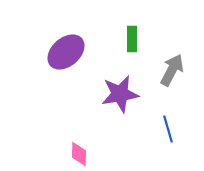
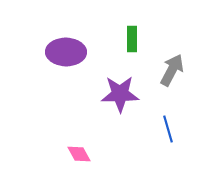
purple ellipse: rotated 42 degrees clockwise
purple star: rotated 9 degrees clockwise
pink diamond: rotated 30 degrees counterclockwise
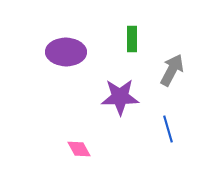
purple star: moved 3 px down
pink diamond: moved 5 px up
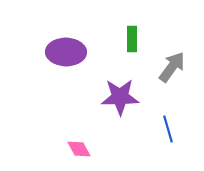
gray arrow: moved 3 px up; rotated 8 degrees clockwise
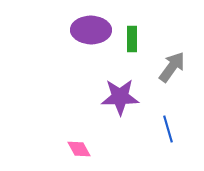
purple ellipse: moved 25 px right, 22 px up
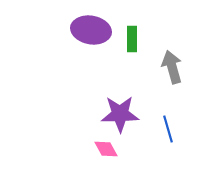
purple ellipse: rotated 9 degrees clockwise
gray arrow: rotated 52 degrees counterclockwise
purple star: moved 17 px down
pink diamond: moved 27 px right
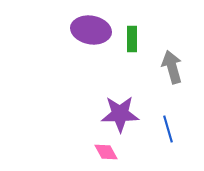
pink diamond: moved 3 px down
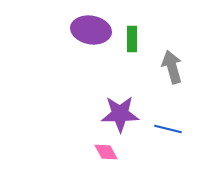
blue line: rotated 60 degrees counterclockwise
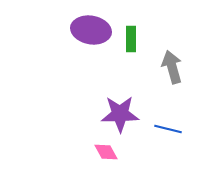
green rectangle: moved 1 px left
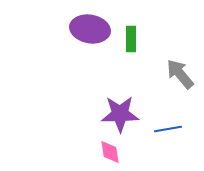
purple ellipse: moved 1 px left, 1 px up
gray arrow: moved 8 px right, 7 px down; rotated 24 degrees counterclockwise
blue line: rotated 24 degrees counterclockwise
pink diamond: moved 4 px right; rotated 20 degrees clockwise
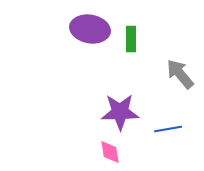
purple star: moved 2 px up
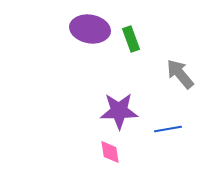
green rectangle: rotated 20 degrees counterclockwise
purple star: moved 1 px left, 1 px up
